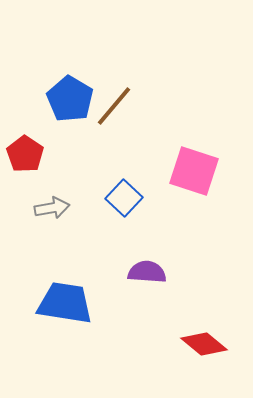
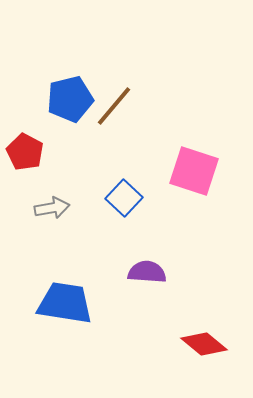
blue pentagon: rotated 27 degrees clockwise
red pentagon: moved 2 px up; rotated 6 degrees counterclockwise
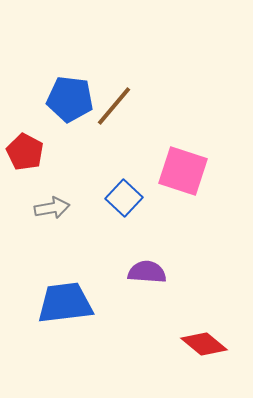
blue pentagon: rotated 21 degrees clockwise
pink square: moved 11 px left
blue trapezoid: rotated 16 degrees counterclockwise
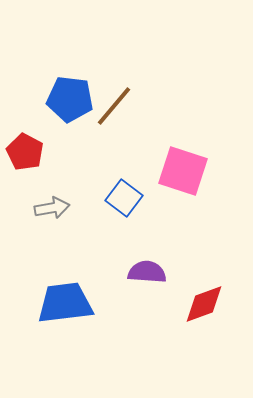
blue square: rotated 6 degrees counterclockwise
red diamond: moved 40 px up; rotated 60 degrees counterclockwise
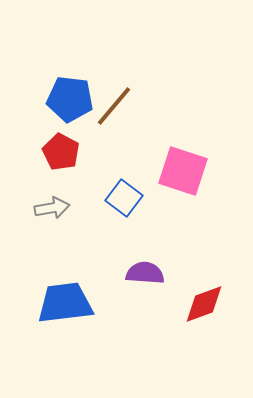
red pentagon: moved 36 px right
purple semicircle: moved 2 px left, 1 px down
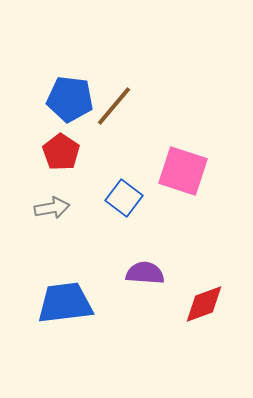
red pentagon: rotated 6 degrees clockwise
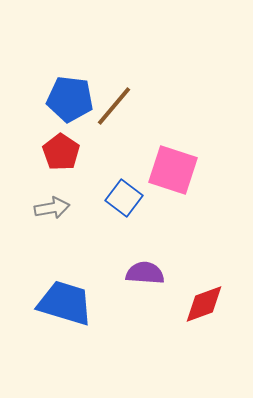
pink square: moved 10 px left, 1 px up
blue trapezoid: rotated 24 degrees clockwise
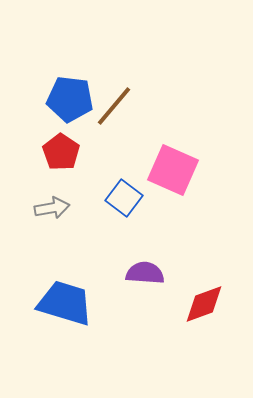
pink square: rotated 6 degrees clockwise
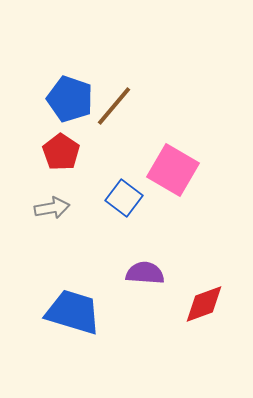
blue pentagon: rotated 12 degrees clockwise
pink square: rotated 6 degrees clockwise
blue trapezoid: moved 8 px right, 9 px down
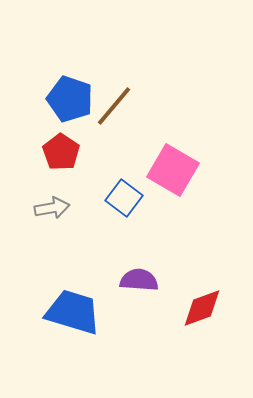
purple semicircle: moved 6 px left, 7 px down
red diamond: moved 2 px left, 4 px down
